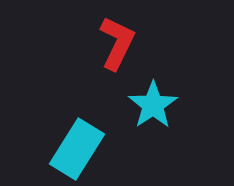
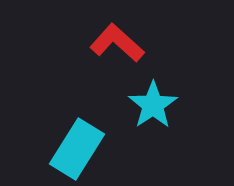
red L-shape: rotated 74 degrees counterclockwise
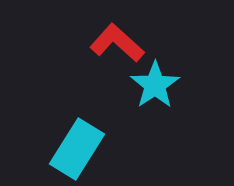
cyan star: moved 2 px right, 20 px up
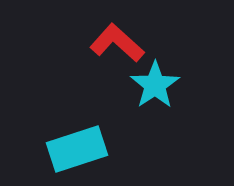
cyan rectangle: rotated 40 degrees clockwise
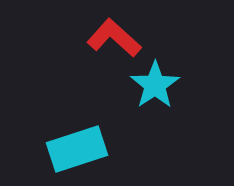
red L-shape: moved 3 px left, 5 px up
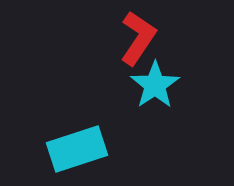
red L-shape: moved 24 px right; rotated 82 degrees clockwise
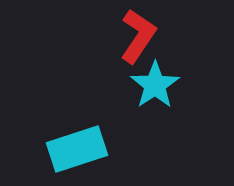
red L-shape: moved 2 px up
